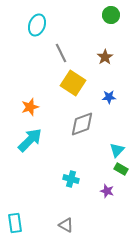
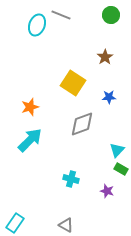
gray line: moved 38 px up; rotated 42 degrees counterclockwise
cyan rectangle: rotated 42 degrees clockwise
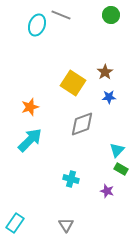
brown star: moved 15 px down
gray triangle: rotated 28 degrees clockwise
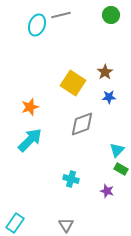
gray line: rotated 36 degrees counterclockwise
